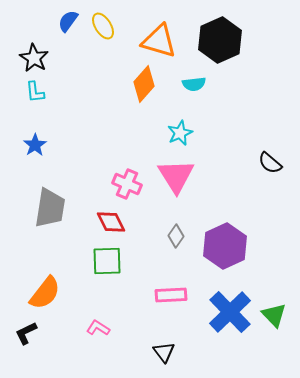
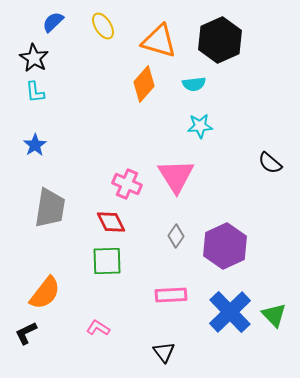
blue semicircle: moved 15 px left, 1 px down; rotated 10 degrees clockwise
cyan star: moved 20 px right, 7 px up; rotated 20 degrees clockwise
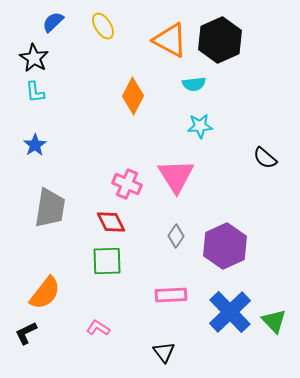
orange triangle: moved 11 px right, 1 px up; rotated 12 degrees clockwise
orange diamond: moved 11 px left, 12 px down; rotated 15 degrees counterclockwise
black semicircle: moved 5 px left, 5 px up
green triangle: moved 6 px down
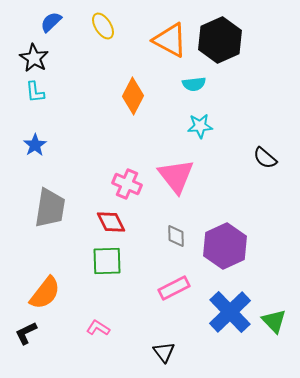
blue semicircle: moved 2 px left
pink triangle: rotated 6 degrees counterclockwise
gray diamond: rotated 35 degrees counterclockwise
pink rectangle: moved 3 px right, 7 px up; rotated 24 degrees counterclockwise
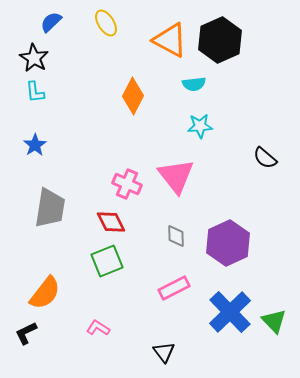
yellow ellipse: moved 3 px right, 3 px up
purple hexagon: moved 3 px right, 3 px up
green square: rotated 20 degrees counterclockwise
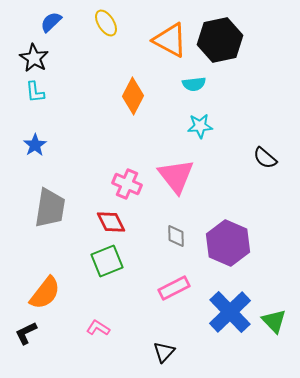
black hexagon: rotated 12 degrees clockwise
purple hexagon: rotated 12 degrees counterclockwise
black triangle: rotated 20 degrees clockwise
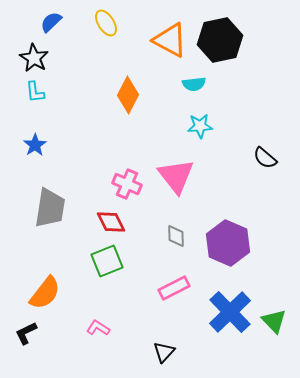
orange diamond: moved 5 px left, 1 px up
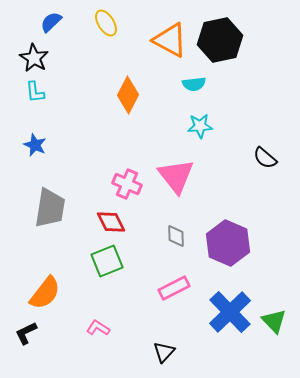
blue star: rotated 15 degrees counterclockwise
